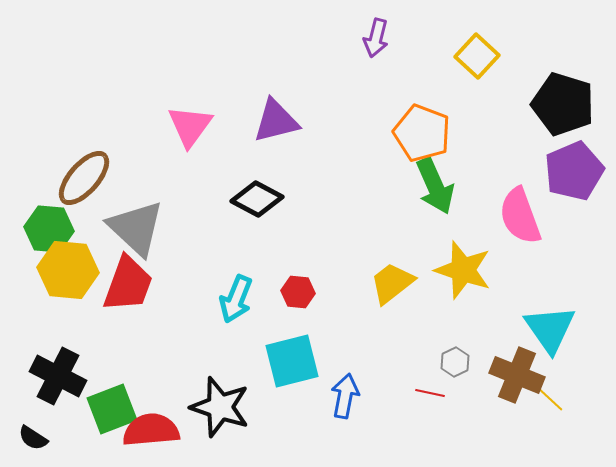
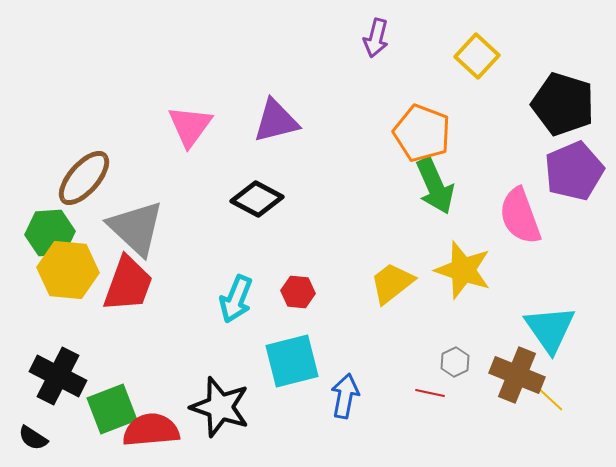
green hexagon: moved 1 px right, 4 px down; rotated 9 degrees counterclockwise
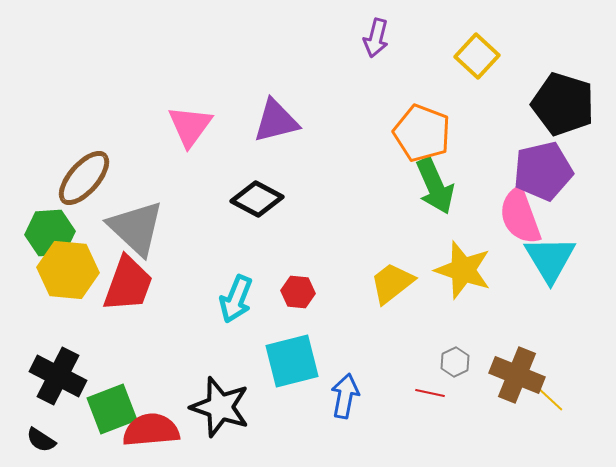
purple pentagon: moved 31 px left; rotated 10 degrees clockwise
cyan triangle: moved 70 px up; rotated 4 degrees clockwise
black semicircle: moved 8 px right, 2 px down
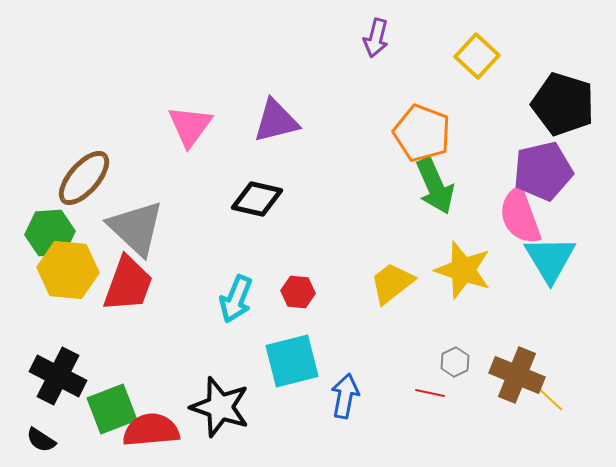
black diamond: rotated 15 degrees counterclockwise
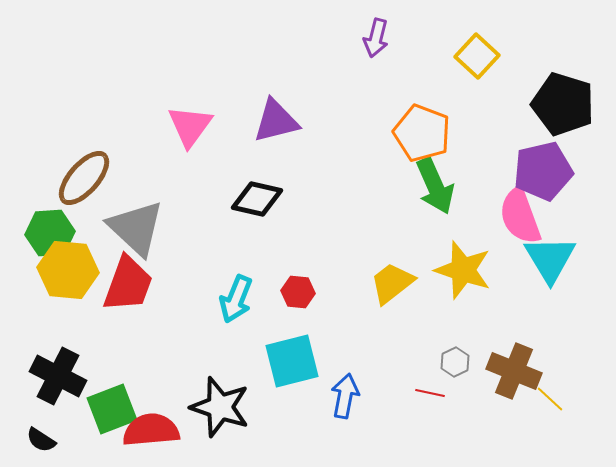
brown cross: moved 3 px left, 4 px up
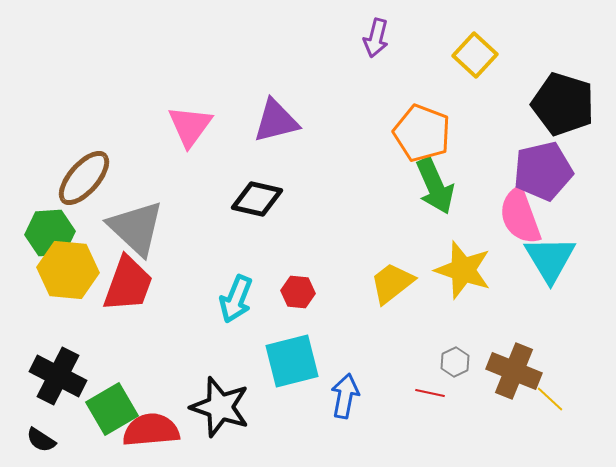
yellow square: moved 2 px left, 1 px up
green square: rotated 9 degrees counterclockwise
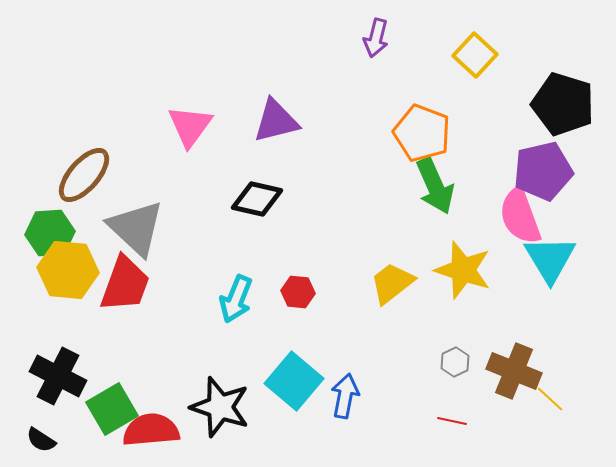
brown ellipse: moved 3 px up
red trapezoid: moved 3 px left
cyan square: moved 2 px right, 20 px down; rotated 36 degrees counterclockwise
red line: moved 22 px right, 28 px down
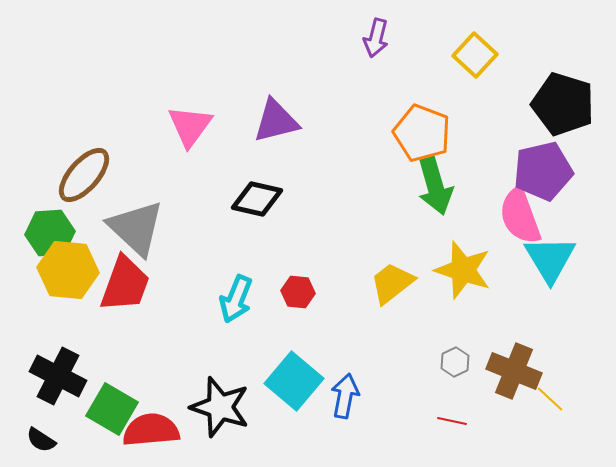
green arrow: rotated 8 degrees clockwise
green square: rotated 30 degrees counterclockwise
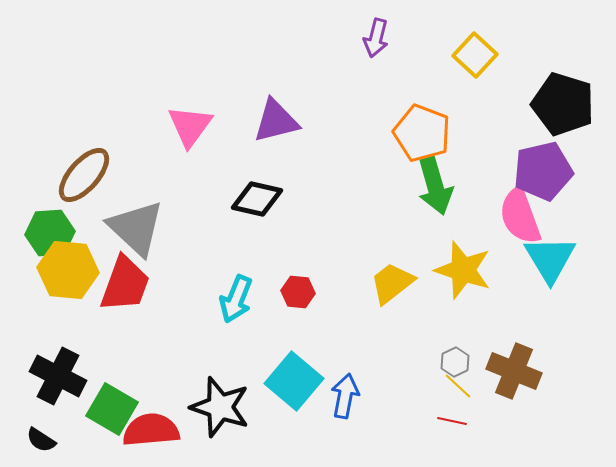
yellow line: moved 92 px left, 13 px up
